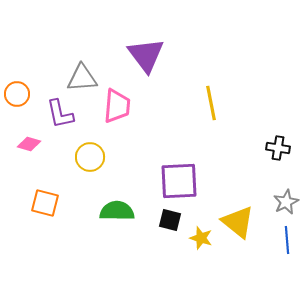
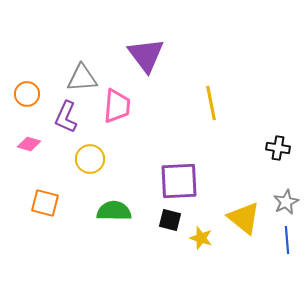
orange circle: moved 10 px right
purple L-shape: moved 6 px right, 3 px down; rotated 36 degrees clockwise
yellow circle: moved 2 px down
green semicircle: moved 3 px left
yellow triangle: moved 6 px right, 4 px up
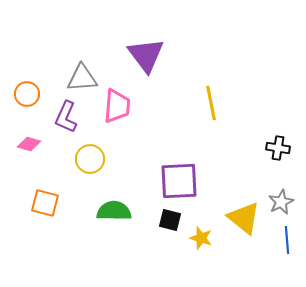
gray star: moved 5 px left
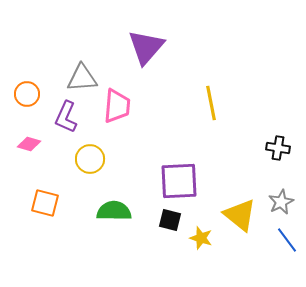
purple triangle: moved 8 px up; rotated 18 degrees clockwise
yellow triangle: moved 4 px left, 3 px up
blue line: rotated 32 degrees counterclockwise
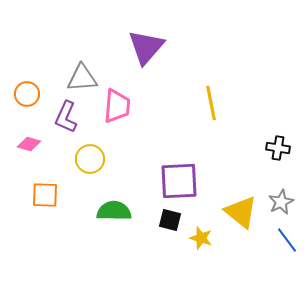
orange square: moved 8 px up; rotated 12 degrees counterclockwise
yellow triangle: moved 1 px right, 3 px up
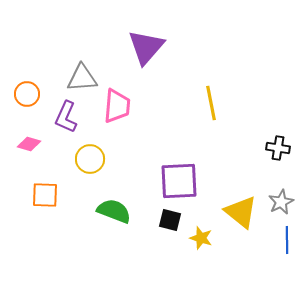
green semicircle: rotated 20 degrees clockwise
blue line: rotated 36 degrees clockwise
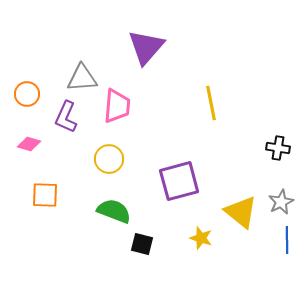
yellow circle: moved 19 px right
purple square: rotated 12 degrees counterclockwise
black square: moved 28 px left, 24 px down
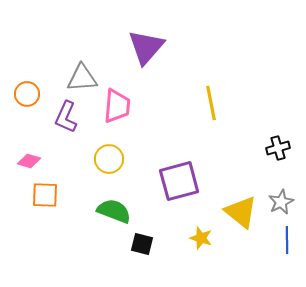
pink diamond: moved 17 px down
black cross: rotated 25 degrees counterclockwise
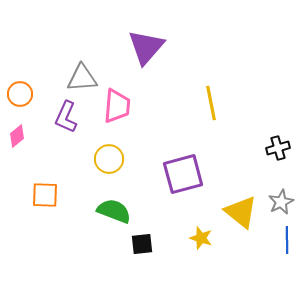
orange circle: moved 7 px left
pink diamond: moved 12 px left, 25 px up; rotated 55 degrees counterclockwise
purple square: moved 4 px right, 7 px up
black square: rotated 20 degrees counterclockwise
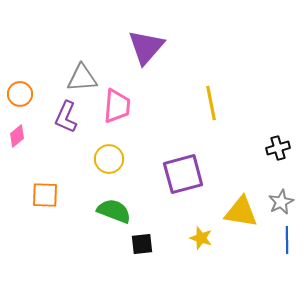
yellow triangle: rotated 30 degrees counterclockwise
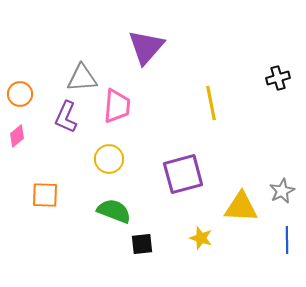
black cross: moved 70 px up
gray star: moved 1 px right, 11 px up
yellow triangle: moved 5 px up; rotated 6 degrees counterclockwise
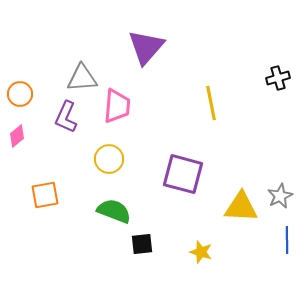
purple square: rotated 30 degrees clockwise
gray star: moved 2 px left, 5 px down
orange square: rotated 12 degrees counterclockwise
yellow star: moved 14 px down
